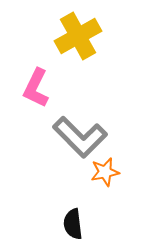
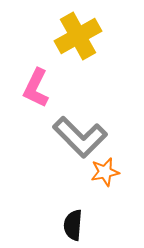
black semicircle: moved 1 px down; rotated 12 degrees clockwise
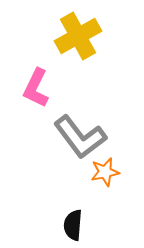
gray L-shape: rotated 8 degrees clockwise
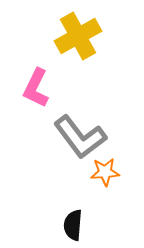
orange star: rotated 8 degrees clockwise
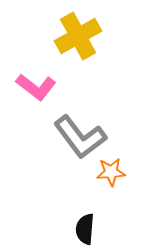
pink L-shape: moved 1 px up; rotated 78 degrees counterclockwise
orange star: moved 6 px right
black semicircle: moved 12 px right, 4 px down
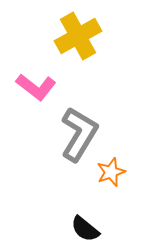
gray L-shape: moved 1 px left, 3 px up; rotated 112 degrees counterclockwise
orange star: rotated 16 degrees counterclockwise
black semicircle: rotated 56 degrees counterclockwise
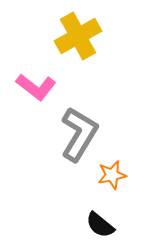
orange star: moved 1 px right, 3 px down; rotated 8 degrees clockwise
black semicircle: moved 15 px right, 4 px up
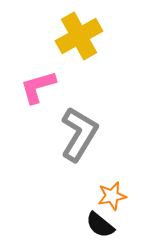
yellow cross: moved 1 px right
pink L-shape: moved 2 px right; rotated 126 degrees clockwise
orange star: moved 21 px down
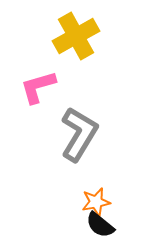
yellow cross: moved 3 px left
orange star: moved 16 px left, 6 px down
